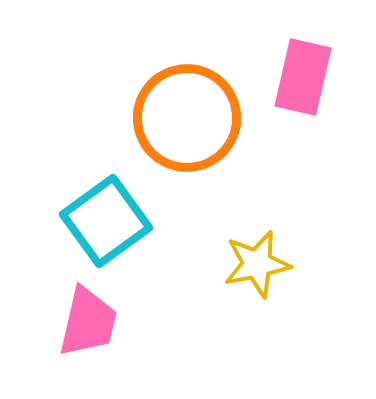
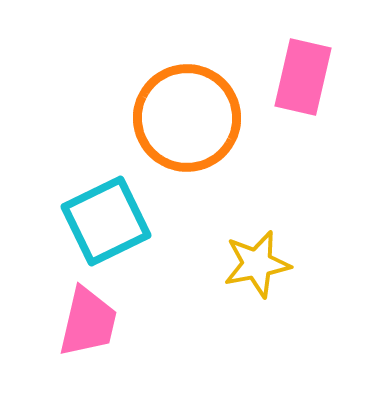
cyan square: rotated 10 degrees clockwise
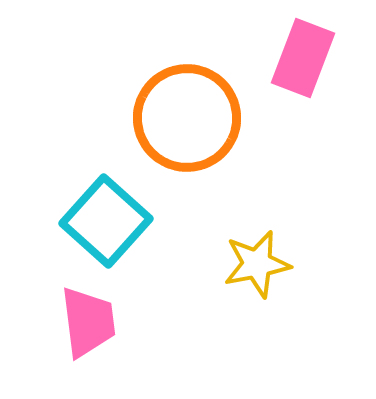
pink rectangle: moved 19 px up; rotated 8 degrees clockwise
cyan square: rotated 22 degrees counterclockwise
pink trapezoid: rotated 20 degrees counterclockwise
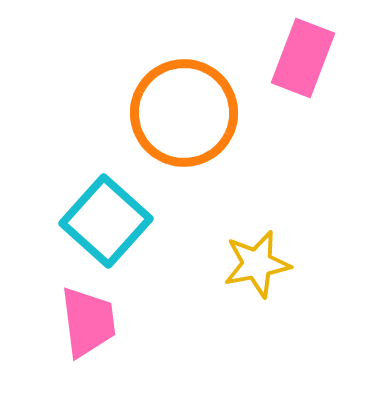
orange circle: moved 3 px left, 5 px up
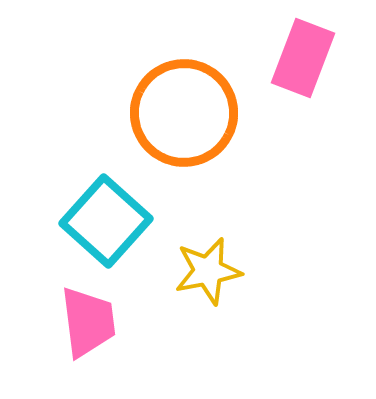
yellow star: moved 49 px left, 7 px down
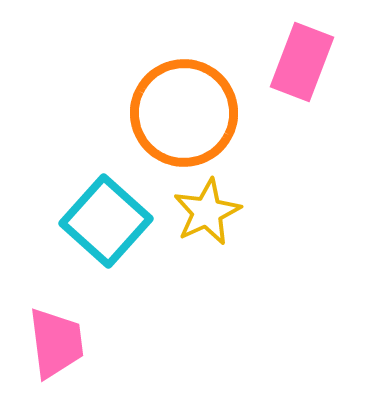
pink rectangle: moved 1 px left, 4 px down
yellow star: moved 1 px left, 59 px up; rotated 14 degrees counterclockwise
pink trapezoid: moved 32 px left, 21 px down
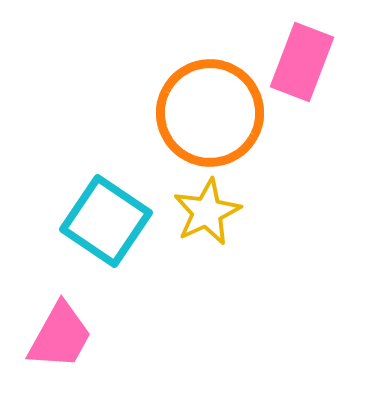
orange circle: moved 26 px right
cyan square: rotated 8 degrees counterclockwise
pink trapezoid: moved 4 px right, 7 px up; rotated 36 degrees clockwise
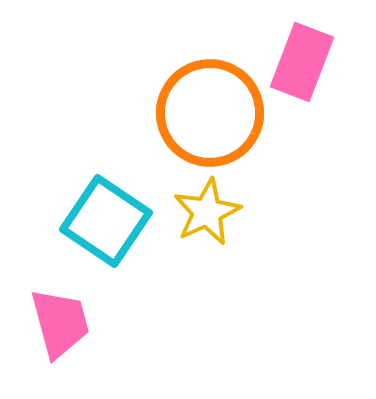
pink trapezoid: moved 13 px up; rotated 44 degrees counterclockwise
